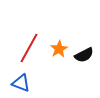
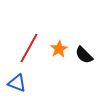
black semicircle: rotated 72 degrees clockwise
blue triangle: moved 4 px left
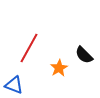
orange star: moved 19 px down
blue triangle: moved 3 px left, 2 px down
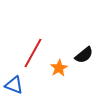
red line: moved 4 px right, 5 px down
black semicircle: rotated 84 degrees counterclockwise
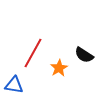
black semicircle: rotated 72 degrees clockwise
blue triangle: rotated 12 degrees counterclockwise
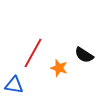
orange star: rotated 24 degrees counterclockwise
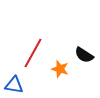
orange star: moved 1 px right, 1 px down
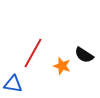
orange star: moved 2 px right, 3 px up
blue triangle: moved 1 px left, 1 px up
